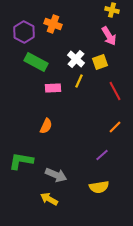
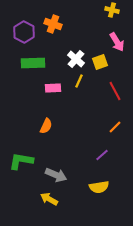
pink arrow: moved 8 px right, 6 px down
green rectangle: moved 3 px left, 1 px down; rotated 30 degrees counterclockwise
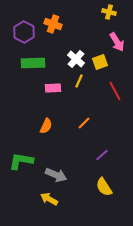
yellow cross: moved 3 px left, 2 px down
orange line: moved 31 px left, 4 px up
yellow semicircle: moved 5 px right; rotated 66 degrees clockwise
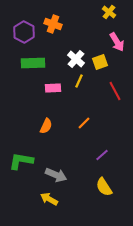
yellow cross: rotated 24 degrees clockwise
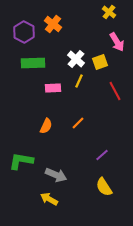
orange cross: rotated 18 degrees clockwise
orange line: moved 6 px left
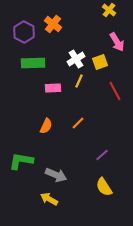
yellow cross: moved 2 px up
white cross: rotated 18 degrees clockwise
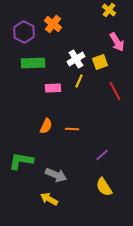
orange line: moved 6 px left, 6 px down; rotated 48 degrees clockwise
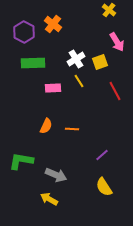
yellow line: rotated 56 degrees counterclockwise
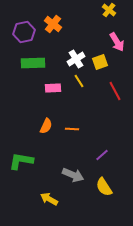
purple hexagon: rotated 20 degrees clockwise
gray arrow: moved 17 px right
